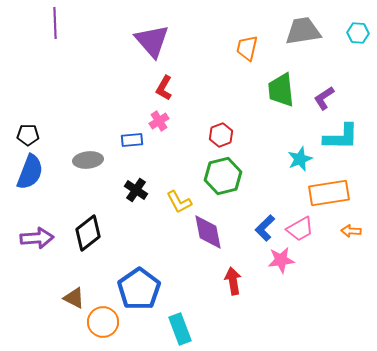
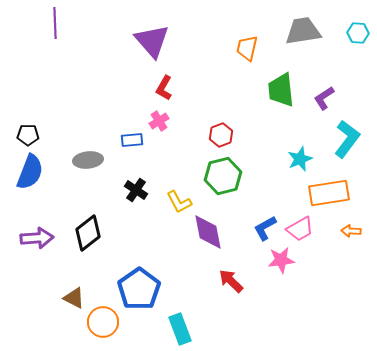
cyan L-shape: moved 6 px right, 2 px down; rotated 54 degrees counterclockwise
blue L-shape: rotated 16 degrees clockwise
red arrow: moved 2 px left; rotated 36 degrees counterclockwise
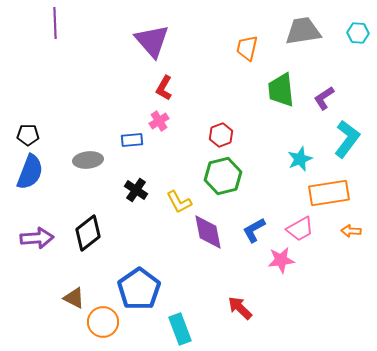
blue L-shape: moved 11 px left, 2 px down
red arrow: moved 9 px right, 27 px down
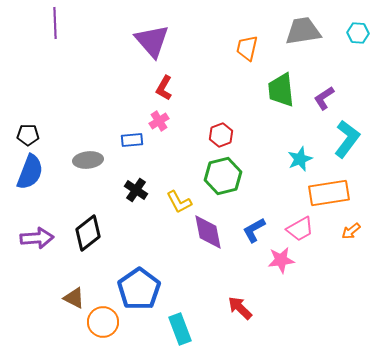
orange arrow: rotated 42 degrees counterclockwise
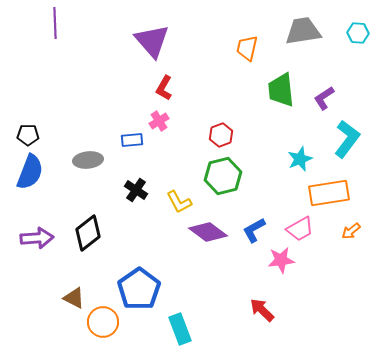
purple diamond: rotated 42 degrees counterclockwise
red arrow: moved 22 px right, 2 px down
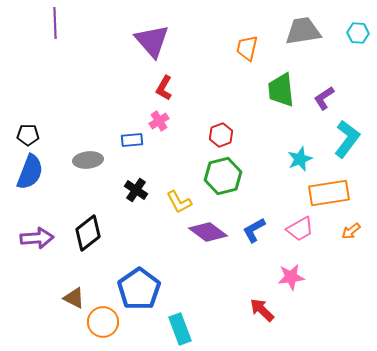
pink star: moved 10 px right, 17 px down
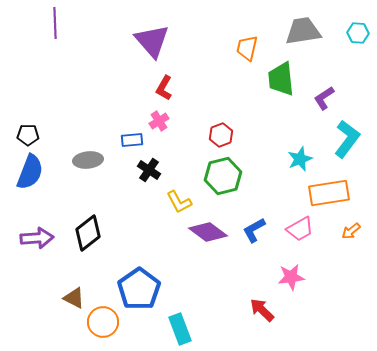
green trapezoid: moved 11 px up
black cross: moved 13 px right, 20 px up
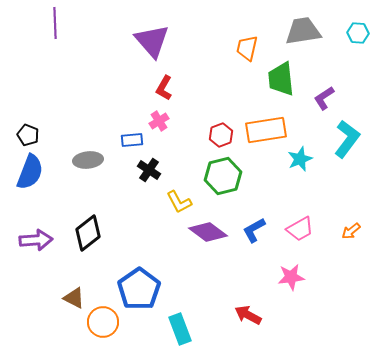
black pentagon: rotated 20 degrees clockwise
orange rectangle: moved 63 px left, 63 px up
purple arrow: moved 1 px left, 2 px down
red arrow: moved 14 px left, 5 px down; rotated 16 degrees counterclockwise
